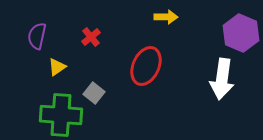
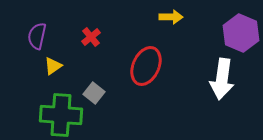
yellow arrow: moved 5 px right
yellow triangle: moved 4 px left, 1 px up
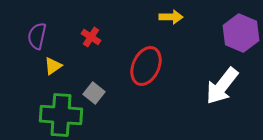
red cross: rotated 18 degrees counterclockwise
white arrow: moved 7 px down; rotated 30 degrees clockwise
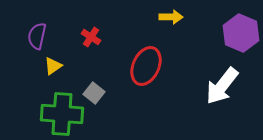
green cross: moved 1 px right, 1 px up
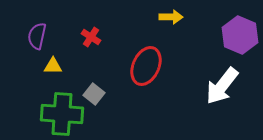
purple hexagon: moved 1 px left, 2 px down
yellow triangle: rotated 36 degrees clockwise
gray square: moved 1 px down
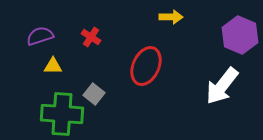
purple semicircle: moved 3 px right; rotated 60 degrees clockwise
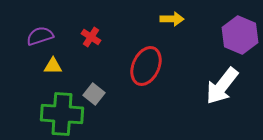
yellow arrow: moved 1 px right, 2 px down
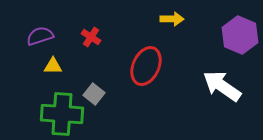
white arrow: rotated 87 degrees clockwise
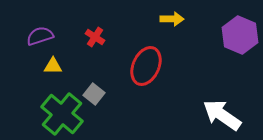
red cross: moved 4 px right
white arrow: moved 29 px down
green cross: rotated 36 degrees clockwise
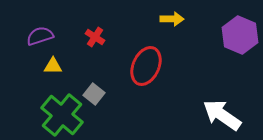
green cross: moved 1 px down
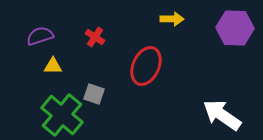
purple hexagon: moved 5 px left, 7 px up; rotated 21 degrees counterclockwise
gray square: rotated 20 degrees counterclockwise
